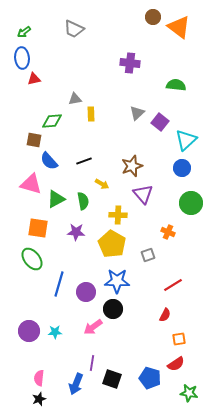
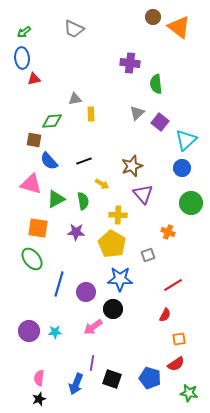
green semicircle at (176, 85): moved 20 px left, 1 px up; rotated 102 degrees counterclockwise
blue star at (117, 281): moved 3 px right, 2 px up
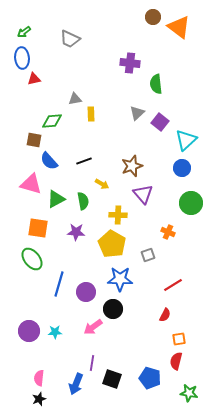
gray trapezoid at (74, 29): moved 4 px left, 10 px down
red semicircle at (176, 364): moved 3 px up; rotated 138 degrees clockwise
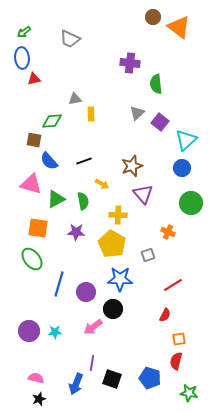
pink semicircle at (39, 378): moved 3 px left; rotated 98 degrees clockwise
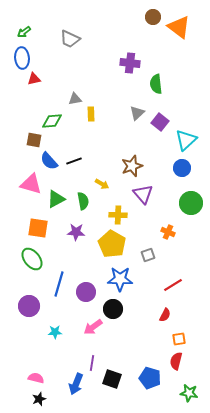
black line at (84, 161): moved 10 px left
purple circle at (29, 331): moved 25 px up
